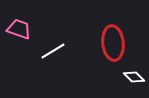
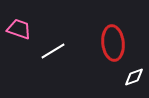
white diamond: rotated 65 degrees counterclockwise
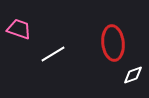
white line: moved 3 px down
white diamond: moved 1 px left, 2 px up
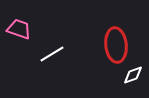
red ellipse: moved 3 px right, 2 px down
white line: moved 1 px left
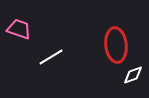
white line: moved 1 px left, 3 px down
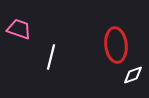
white line: rotated 45 degrees counterclockwise
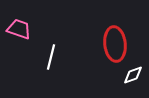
red ellipse: moved 1 px left, 1 px up
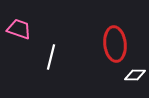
white diamond: moved 2 px right; rotated 20 degrees clockwise
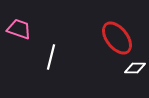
red ellipse: moved 2 px right, 6 px up; rotated 32 degrees counterclockwise
white diamond: moved 7 px up
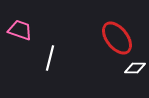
pink trapezoid: moved 1 px right, 1 px down
white line: moved 1 px left, 1 px down
